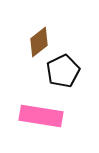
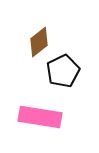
pink rectangle: moved 1 px left, 1 px down
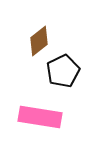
brown diamond: moved 1 px up
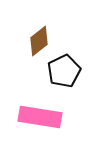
black pentagon: moved 1 px right
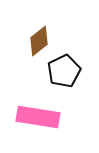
pink rectangle: moved 2 px left
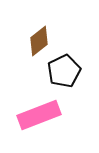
pink rectangle: moved 1 px right, 2 px up; rotated 30 degrees counterclockwise
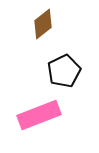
brown diamond: moved 4 px right, 17 px up
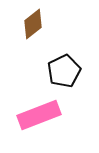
brown diamond: moved 10 px left
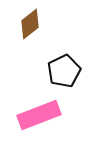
brown diamond: moved 3 px left
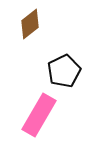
pink rectangle: rotated 39 degrees counterclockwise
